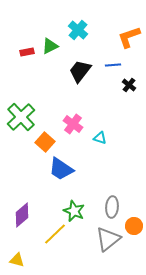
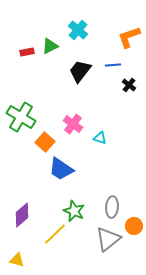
green cross: rotated 16 degrees counterclockwise
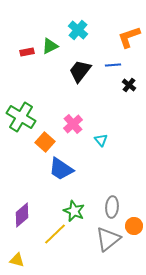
pink cross: rotated 12 degrees clockwise
cyan triangle: moved 1 px right, 2 px down; rotated 32 degrees clockwise
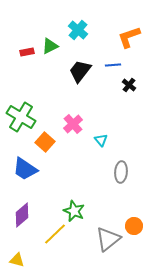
blue trapezoid: moved 36 px left
gray ellipse: moved 9 px right, 35 px up
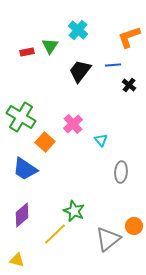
green triangle: rotated 30 degrees counterclockwise
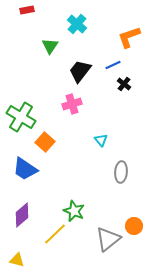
cyan cross: moved 1 px left, 6 px up
red rectangle: moved 42 px up
blue line: rotated 21 degrees counterclockwise
black cross: moved 5 px left, 1 px up
pink cross: moved 1 px left, 20 px up; rotated 24 degrees clockwise
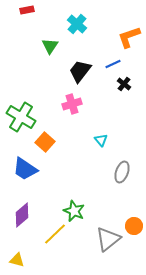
blue line: moved 1 px up
gray ellipse: moved 1 px right; rotated 15 degrees clockwise
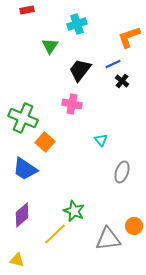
cyan cross: rotated 30 degrees clockwise
black trapezoid: moved 1 px up
black cross: moved 2 px left, 3 px up
pink cross: rotated 30 degrees clockwise
green cross: moved 2 px right, 1 px down; rotated 8 degrees counterclockwise
gray triangle: rotated 32 degrees clockwise
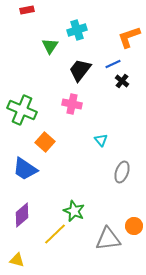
cyan cross: moved 6 px down
green cross: moved 1 px left, 8 px up
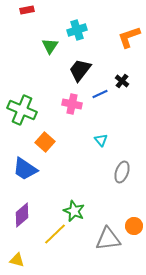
blue line: moved 13 px left, 30 px down
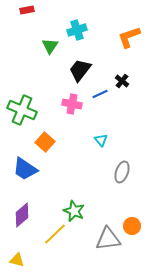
orange circle: moved 2 px left
